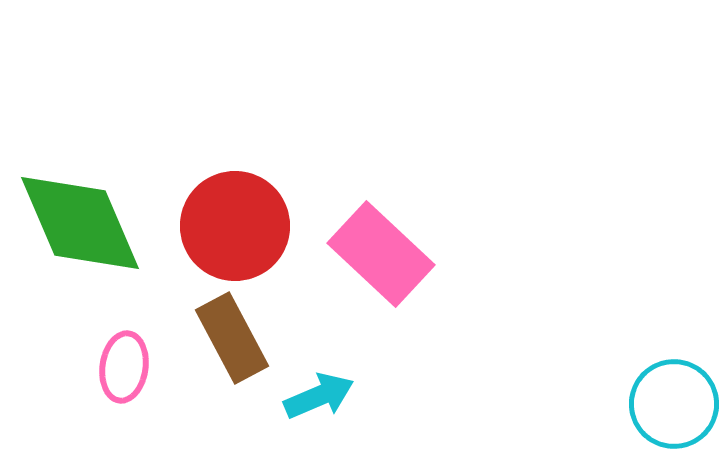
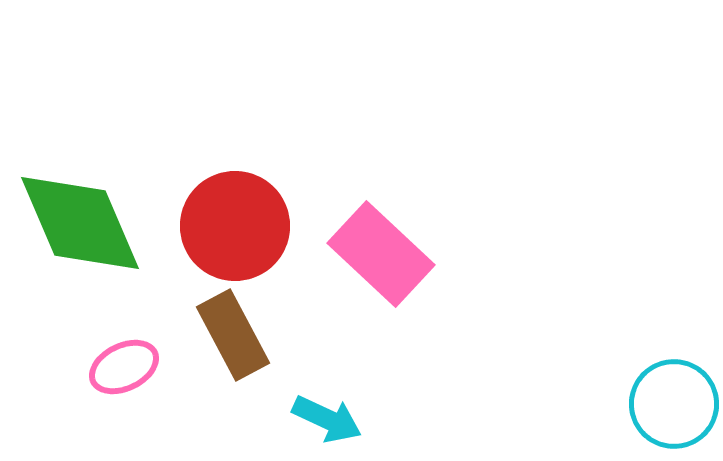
brown rectangle: moved 1 px right, 3 px up
pink ellipse: rotated 56 degrees clockwise
cyan arrow: moved 8 px right, 23 px down; rotated 48 degrees clockwise
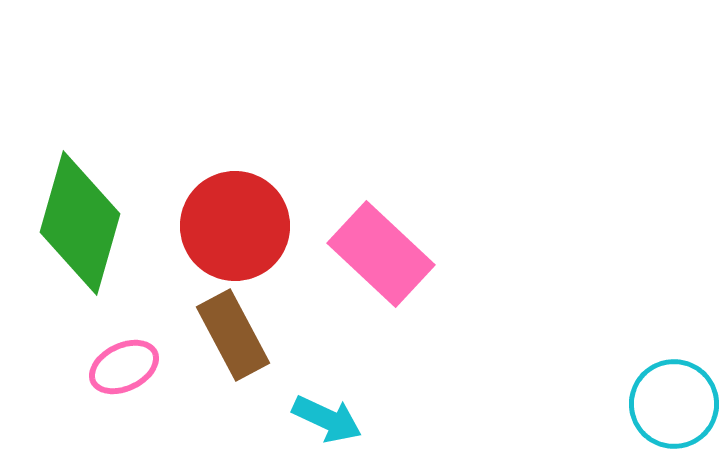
green diamond: rotated 39 degrees clockwise
